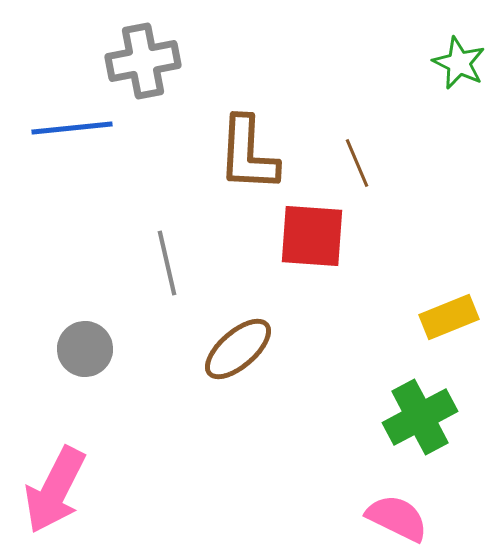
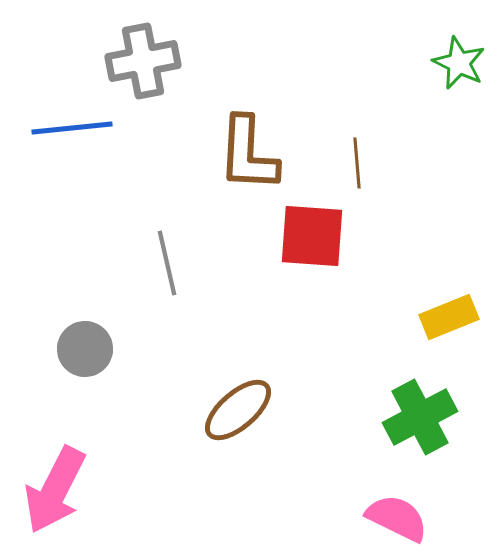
brown line: rotated 18 degrees clockwise
brown ellipse: moved 61 px down
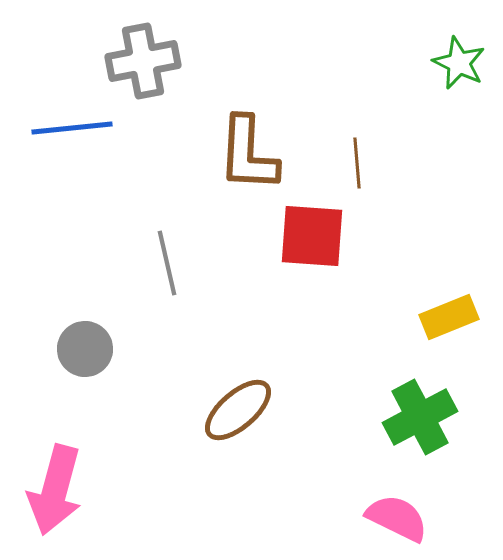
pink arrow: rotated 12 degrees counterclockwise
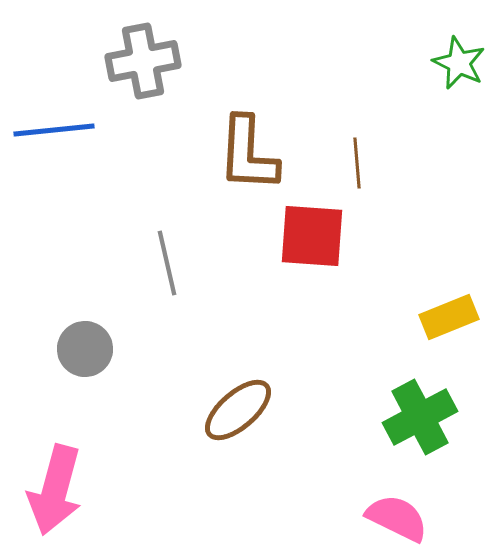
blue line: moved 18 px left, 2 px down
